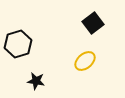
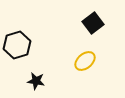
black hexagon: moved 1 px left, 1 px down
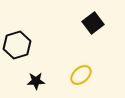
yellow ellipse: moved 4 px left, 14 px down
black star: rotated 12 degrees counterclockwise
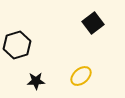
yellow ellipse: moved 1 px down
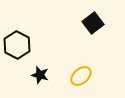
black hexagon: rotated 16 degrees counterclockwise
black star: moved 4 px right, 6 px up; rotated 18 degrees clockwise
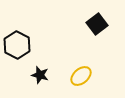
black square: moved 4 px right, 1 px down
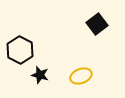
black hexagon: moved 3 px right, 5 px down
yellow ellipse: rotated 20 degrees clockwise
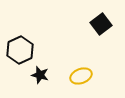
black square: moved 4 px right
black hexagon: rotated 8 degrees clockwise
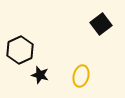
yellow ellipse: rotated 55 degrees counterclockwise
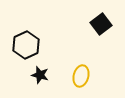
black hexagon: moved 6 px right, 5 px up
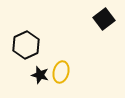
black square: moved 3 px right, 5 px up
yellow ellipse: moved 20 px left, 4 px up
